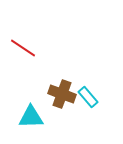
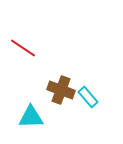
brown cross: moved 1 px left, 4 px up
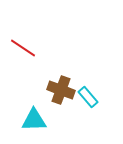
cyan triangle: moved 3 px right, 3 px down
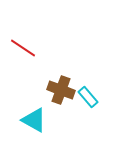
cyan triangle: rotated 32 degrees clockwise
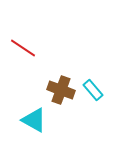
cyan rectangle: moved 5 px right, 7 px up
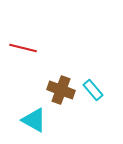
red line: rotated 20 degrees counterclockwise
